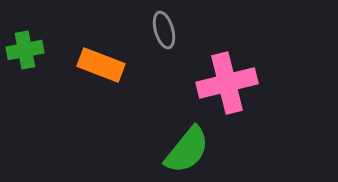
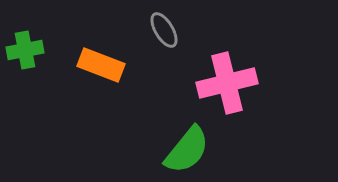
gray ellipse: rotated 15 degrees counterclockwise
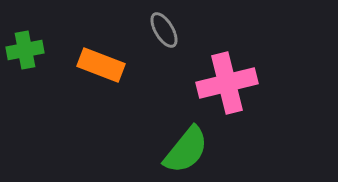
green semicircle: moved 1 px left
